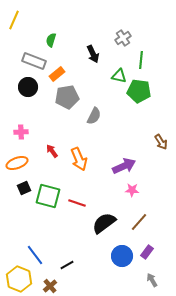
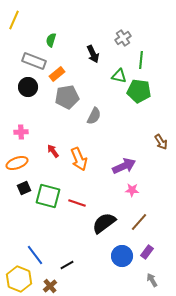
red arrow: moved 1 px right
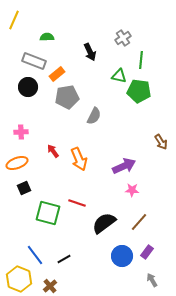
green semicircle: moved 4 px left, 3 px up; rotated 72 degrees clockwise
black arrow: moved 3 px left, 2 px up
green square: moved 17 px down
black line: moved 3 px left, 6 px up
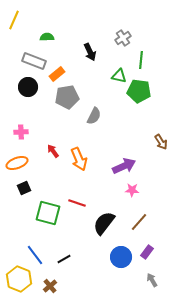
black semicircle: rotated 15 degrees counterclockwise
blue circle: moved 1 px left, 1 px down
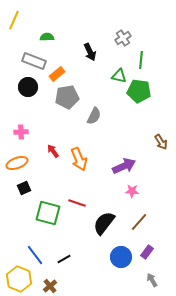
pink star: moved 1 px down
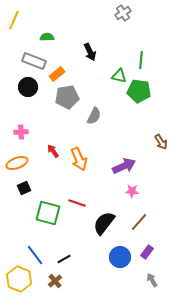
gray cross: moved 25 px up
blue circle: moved 1 px left
brown cross: moved 5 px right, 5 px up
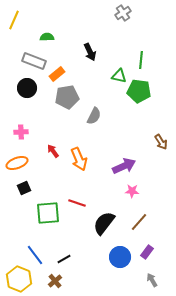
black circle: moved 1 px left, 1 px down
green square: rotated 20 degrees counterclockwise
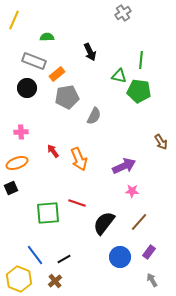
black square: moved 13 px left
purple rectangle: moved 2 px right
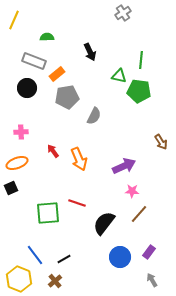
brown line: moved 8 px up
